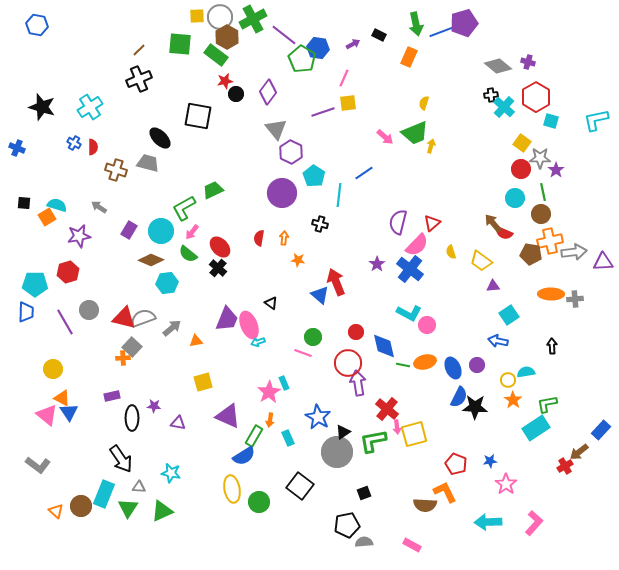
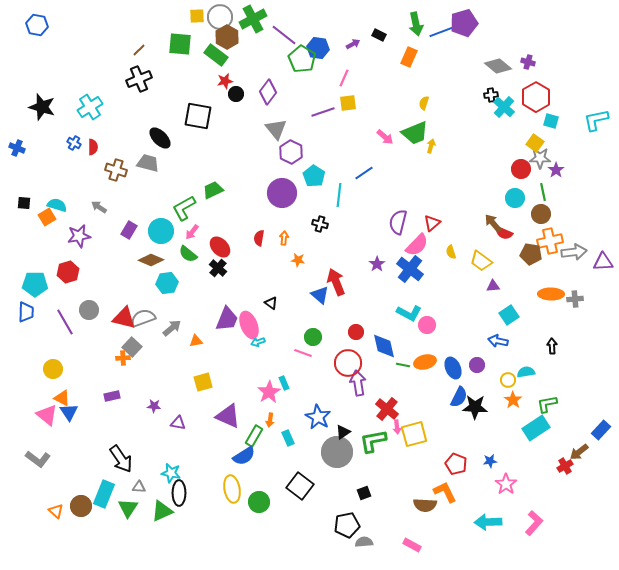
yellow square at (522, 143): moved 13 px right
black ellipse at (132, 418): moved 47 px right, 75 px down
gray L-shape at (38, 465): moved 6 px up
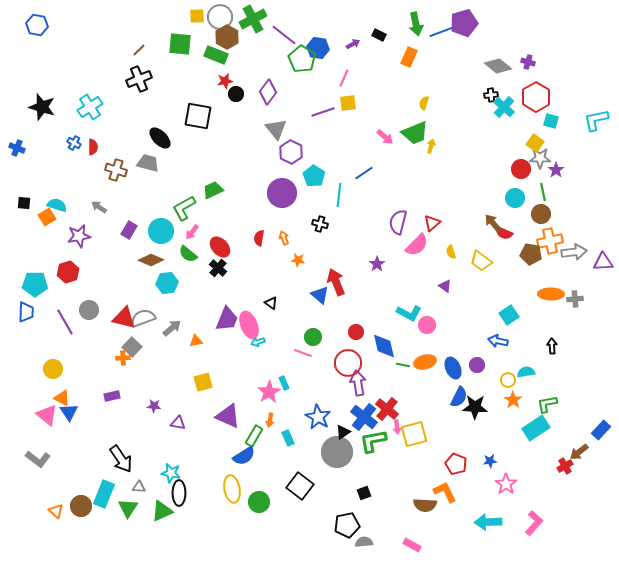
green rectangle at (216, 55): rotated 15 degrees counterclockwise
orange arrow at (284, 238): rotated 24 degrees counterclockwise
blue cross at (410, 269): moved 46 px left, 148 px down
purple triangle at (493, 286): moved 48 px left; rotated 40 degrees clockwise
